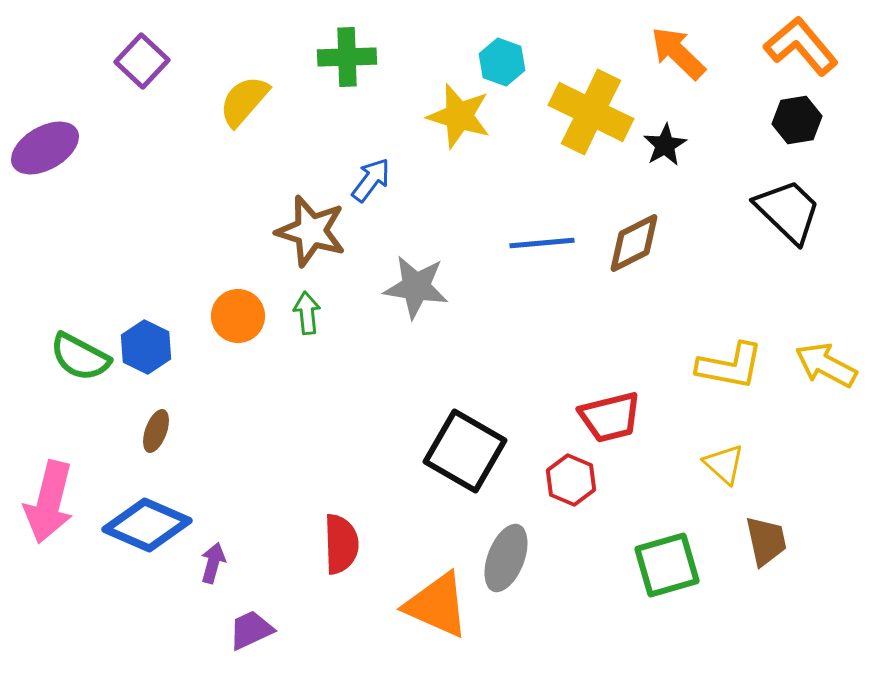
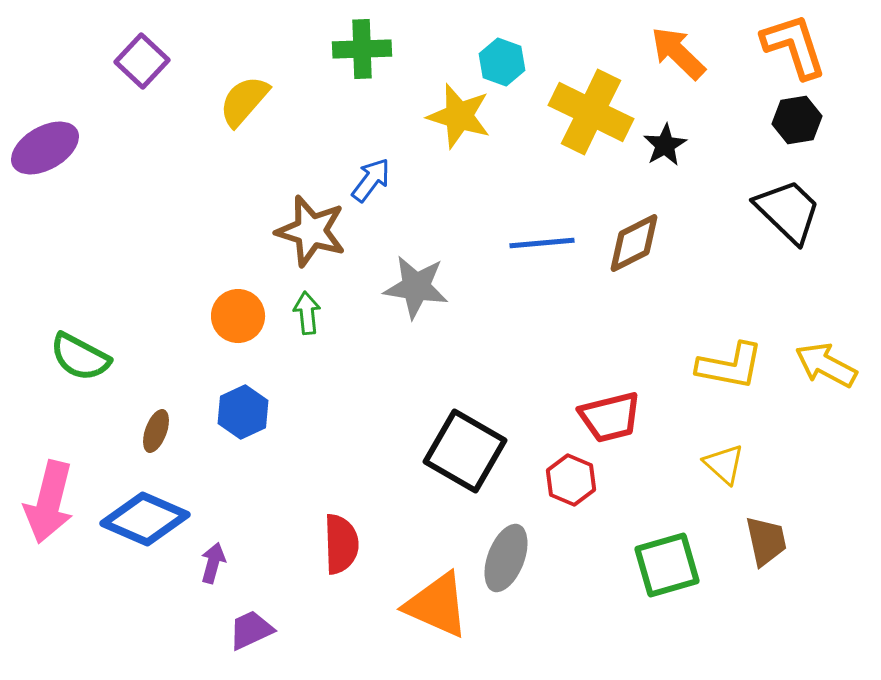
orange L-shape: moved 7 px left; rotated 22 degrees clockwise
green cross: moved 15 px right, 8 px up
blue hexagon: moved 97 px right, 65 px down; rotated 9 degrees clockwise
blue diamond: moved 2 px left, 6 px up
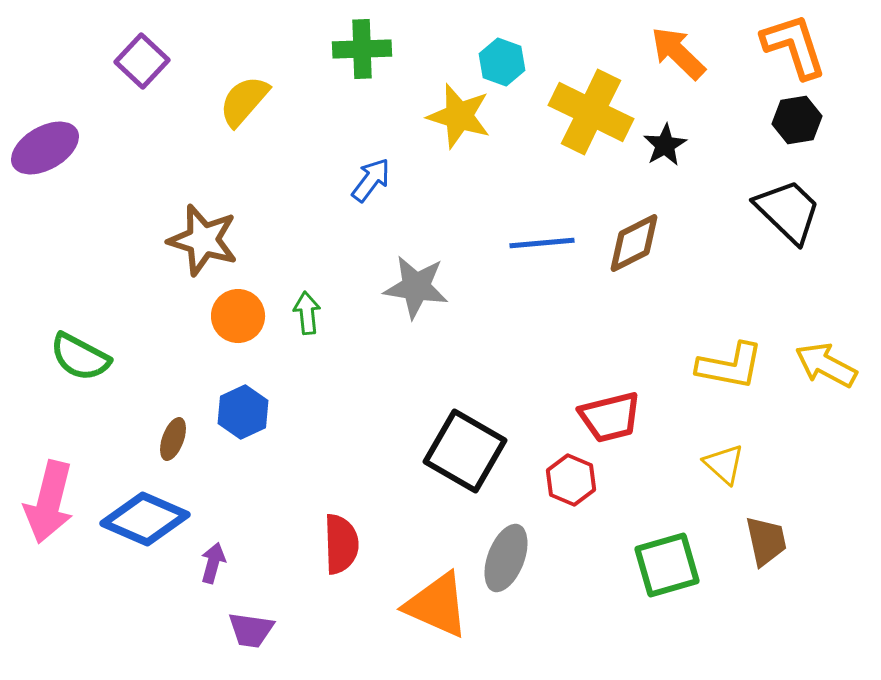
brown star: moved 108 px left, 9 px down
brown ellipse: moved 17 px right, 8 px down
purple trapezoid: rotated 147 degrees counterclockwise
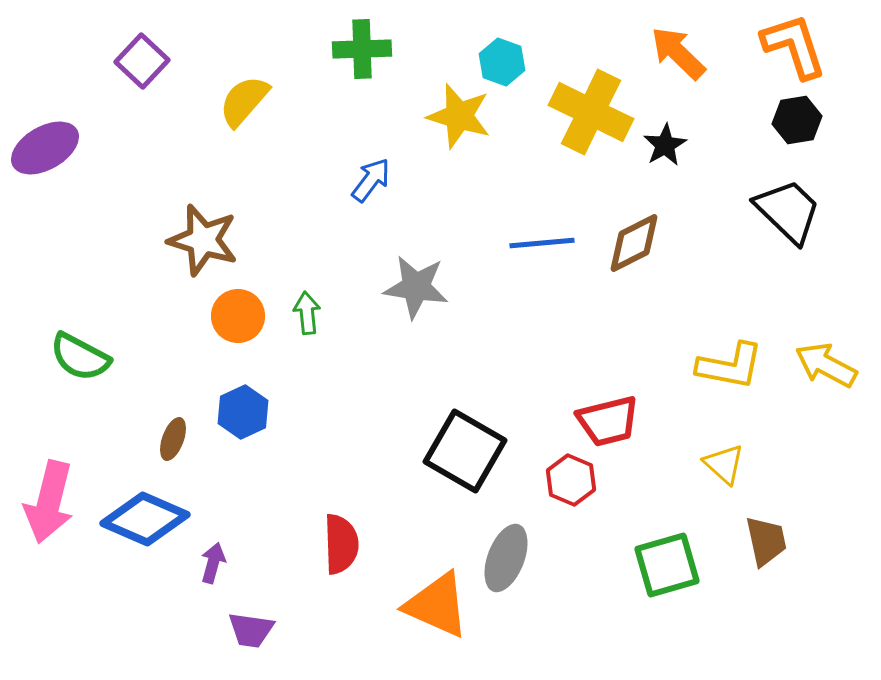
red trapezoid: moved 2 px left, 4 px down
